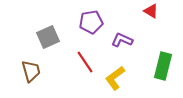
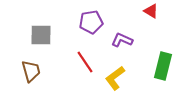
gray square: moved 7 px left, 2 px up; rotated 25 degrees clockwise
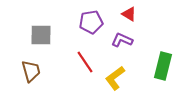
red triangle: moved 22 px left, 3 px down
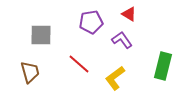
purple L-shape: rotated 30 degrees clockwise
red line: moved 6 px left, 2 px down; rotated 15 degrees counterclockwise
brown trapezoid: moved 1 px left, 1 px down
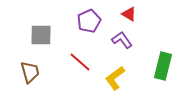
purple pentagon: moved 2 px left, 1 px up; rotated 15 degrees counterclockwise
red line: moved 1 px right, 2 px up
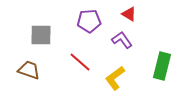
purple pentagon: rotated 20 degrees clockwise
green rectangle: moved 1 px left
brown trapezoid: moved 1 px left, 2 px up; rotated 55 degrees counterclockwise
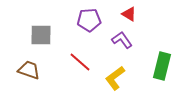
purple pentagon: moved 1 px up
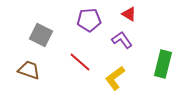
gray square: rotated 25 degrees clockwise
green rectangle: moved 1 px right, 2 px up
